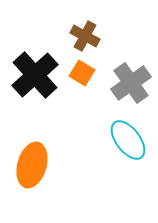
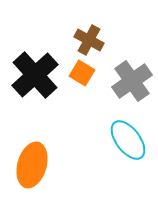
brown cross: moved 4 px right, 4 px down
gray cross: moved 1 px right, 2 px up
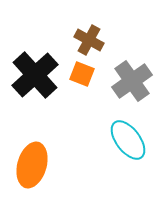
orange square: moved 1 px down; rotated 10 degrees counterclockwise
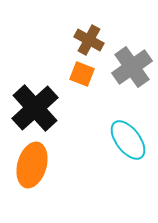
black cross: moved 33 px down
gray cross: moved 14 px up
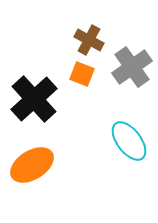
black cross: moved 1 px left, 9 px up
cyan ellipse: moved 1 px right, 1 px down
orange ellipse: rotated 42 degrees clockwise
